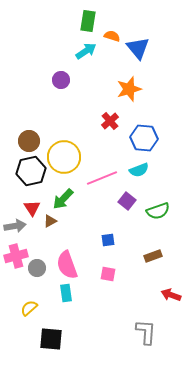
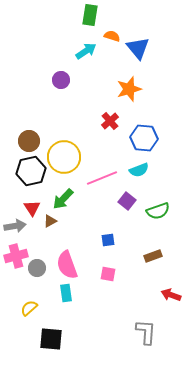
green rectangle: moved 2 px right, 6 px up
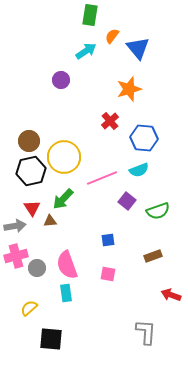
orange semicircle: rotated 70 degrees counterclockwise
brown triangle: rotated 24 degrees clockwise
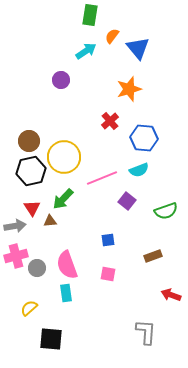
green semicircle: moved 8 px right
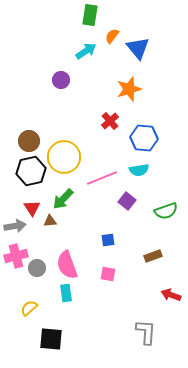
cyan semicircle: rotated 12 degrees clockwise
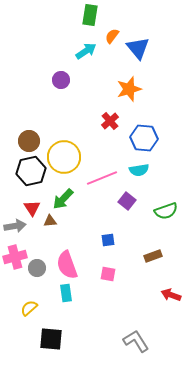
pink cross: moved 1 px left, 1 px down
gray L-shape: moved 10 px left, 9 px down; rotated 36 degrees counterclockwise
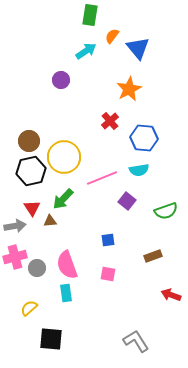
orange star: rotated 10 degrees counterclockwise
